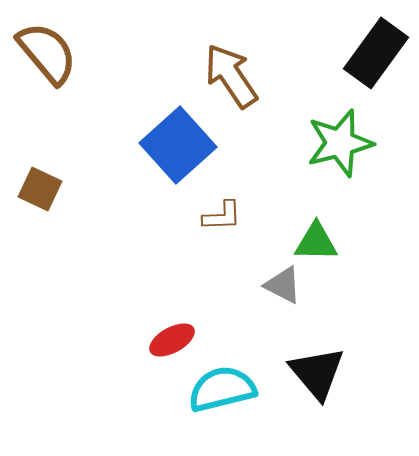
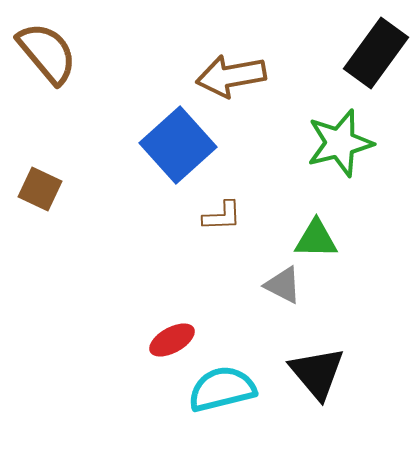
brown arrow: rotated 66 degrees counterclockwise
green triangle: moved 3 px up
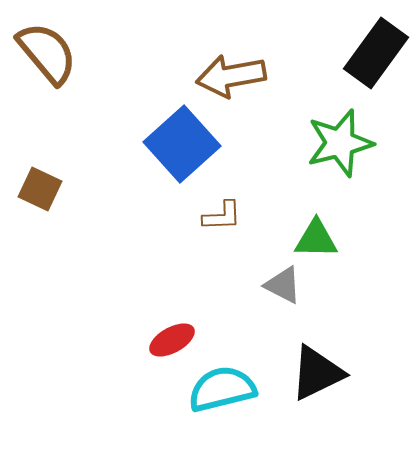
blue square: moved 4 px right, 1 px up
black triangle: rotated 44 degrees clockwise
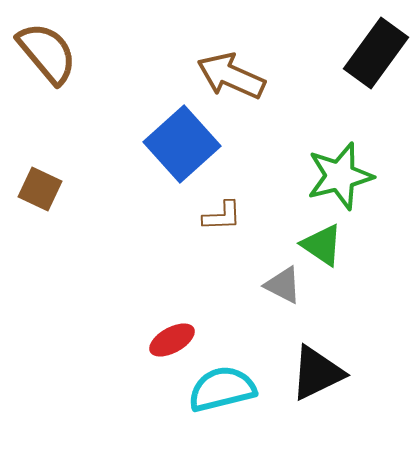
brown arrow: rotated 34 degrees clockwise
green star: moved 33 px down
green triangle: moved 6 px right, 6 px down; rotated 33 degrees clockwise
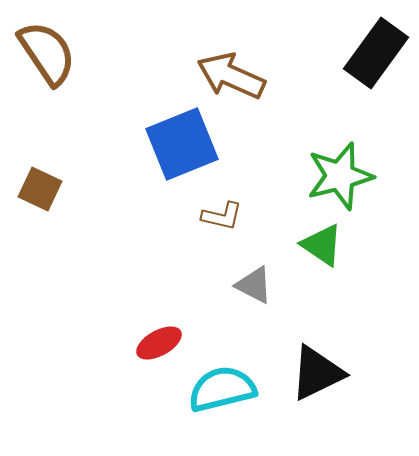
brown semicircle: rotated 6 degrees clockwise
blue square: rotated 20 degrees clockwise
brown L-shape: rotated 15 degrees clockwise
gray triangle: moved 29 px left
red ellipse: moved 13 px left, 3 px down
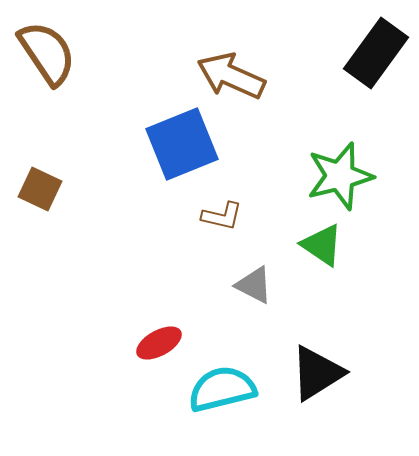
black triangle: rotated 6 degrees counterclockwise
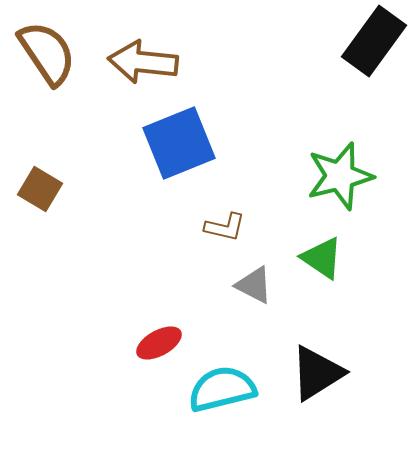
black rectangle: moved 2 px left, 12 px up
brown arrow: moved 88 px left, 14 px up; rotated 18 degrees counterclockwise
blue square: moved 3 px left, 1 px up
brown square: rotated 6 degrees clockwise
brown L-shape: moved 3 px right, 11 px down
green triangle: moved 13 px down
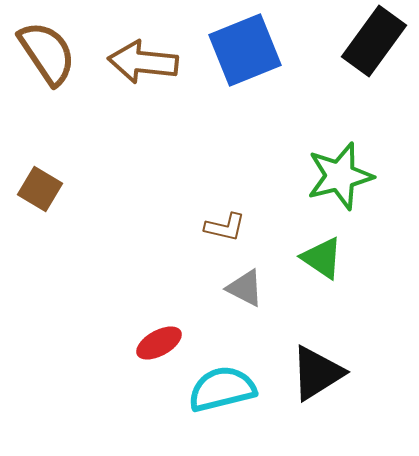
blue square: moved 66 px right, 93 px up
gray triangle: moved 9 px left, 3 px down
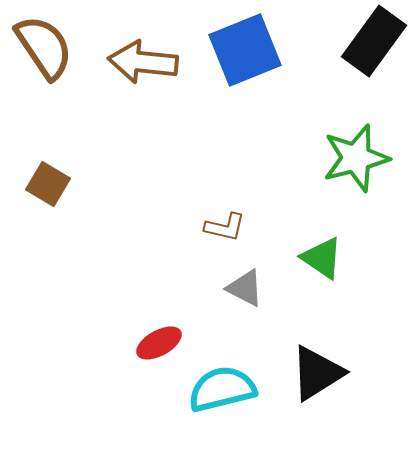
brown semicircle: moved 3 px left, 6 px up
green star: moved 16 px right, 18 px up
brown square: moved 8 px right, 5 px up
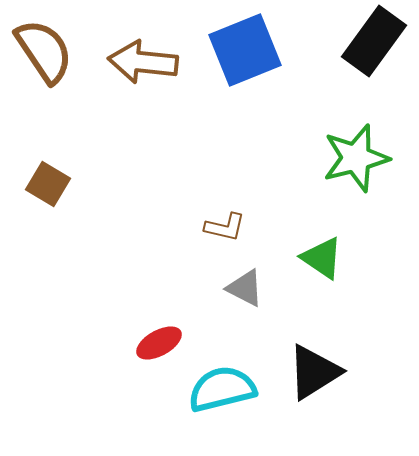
brown semicircle: moved 4 px down
black triangle: moved 3 px left, 1 px up
